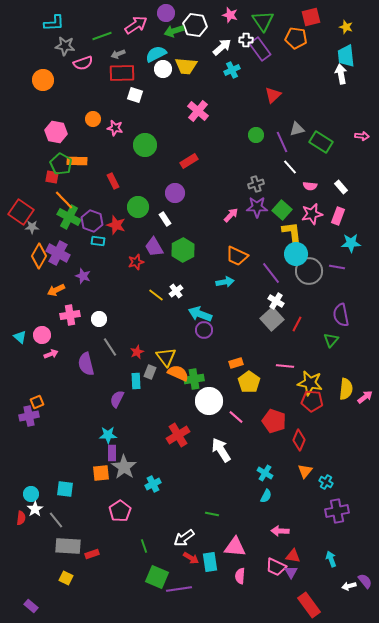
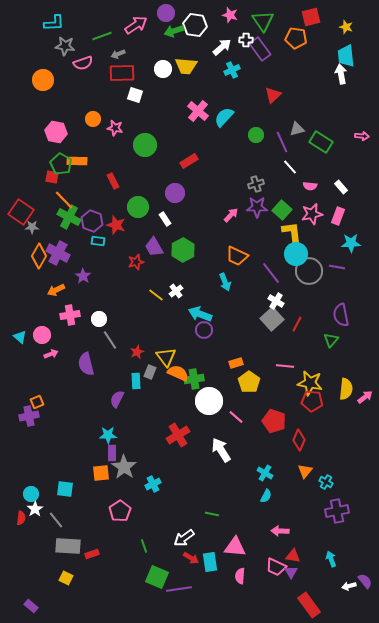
cyan semicircle at (156, 54): moved 68 px right, 63 px down; rotated 20 degrees counterclockwise
purple star at (83, 276): rotated 14 degrees clockwise
cyan arrow at (225, 282): rotated 78 degrees clockwise
gray line at (110, 347): moved 7 px up
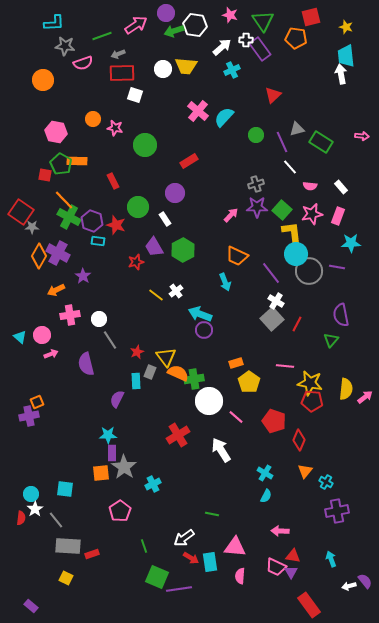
red square at (52, 177): moved 7 px left, 2 px up
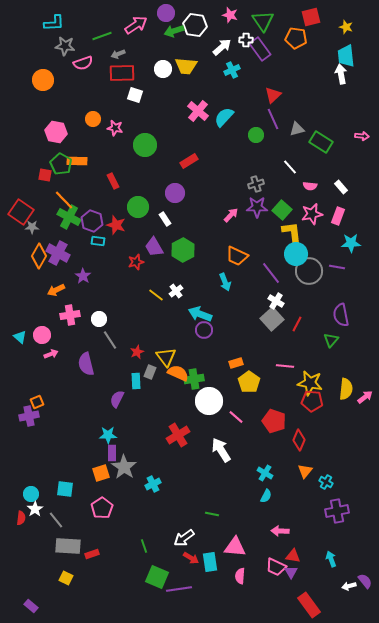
purple line at (282, 142): moved 9 px left, 23 px up
orange square at (101, 473): rotated 12 degrees counterclockwise
pink pentagon at (120, 511): moved 18 px left, 3 px up
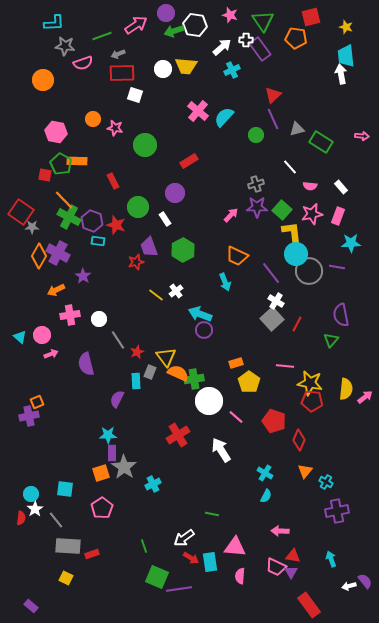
purple trapezoid at (154, 247): moved 5 px left; rotated 10 degrees clockwise
gray line at (110, 340): moved 8 px right
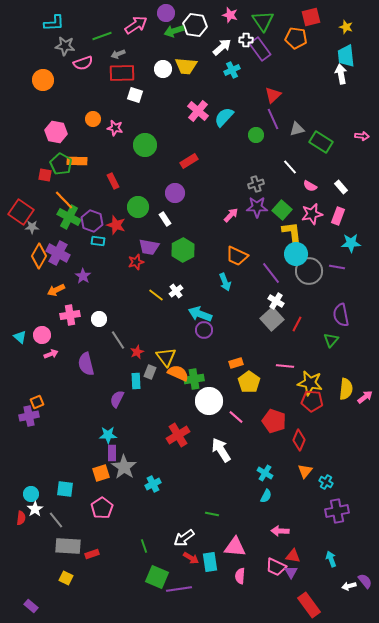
pink semicircle at (310, 186): rotated 24 degrees clockwise
purple trapezoid at (149, 247): rotated 60 degrees counterclockwise
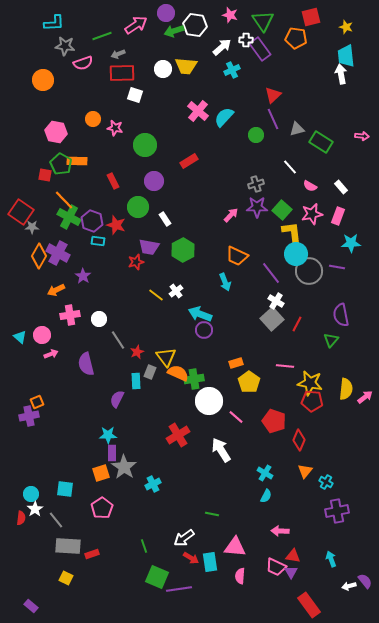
purple circle at (175, 193): moved 21 px left, 12 px up
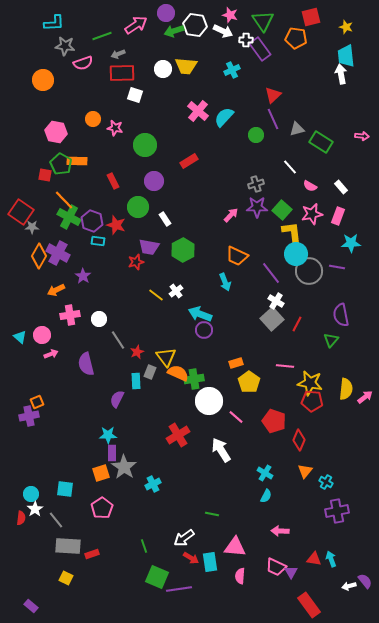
white arrow at (222, 47): moved 1 px right, 16 px up; rotated 66 degrees clockwise
red triangle at (293, 556): moved 21 px right, 3 px down
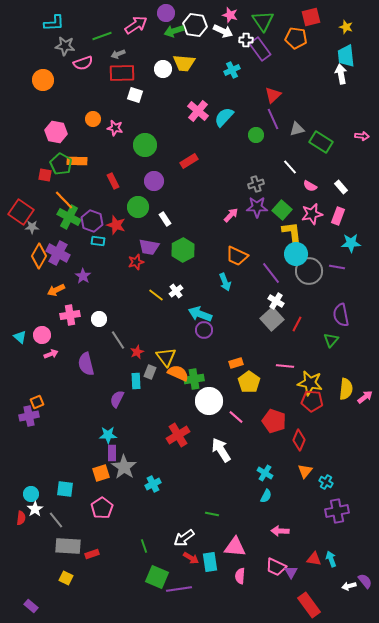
yellow trapezoid at (186, 66): moved 2 px left, 3 px up
